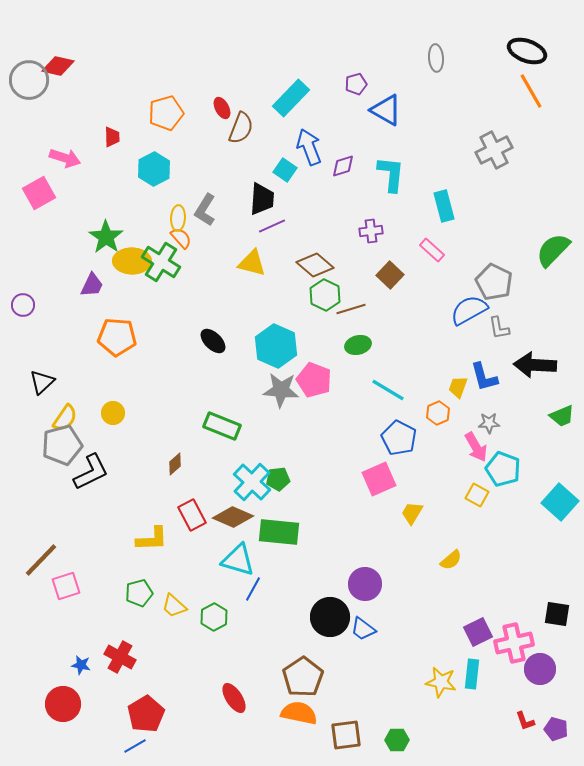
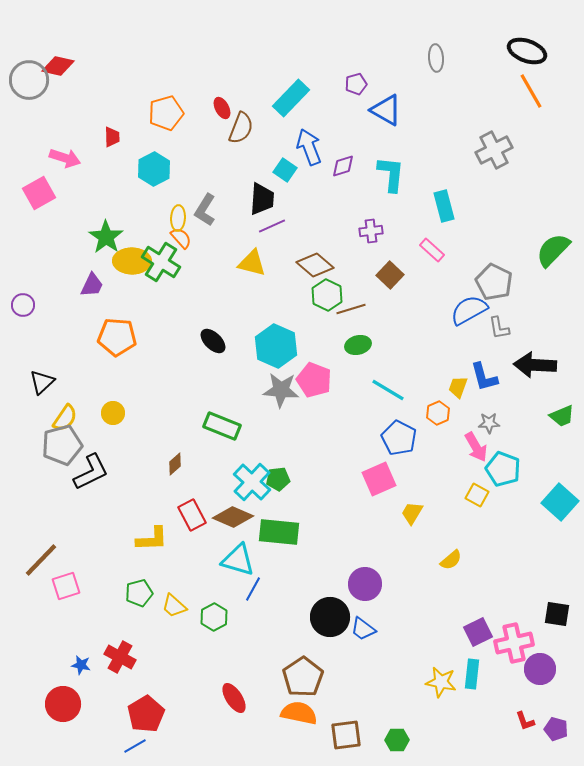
green hexagon at (325, 295): moved 2 px right
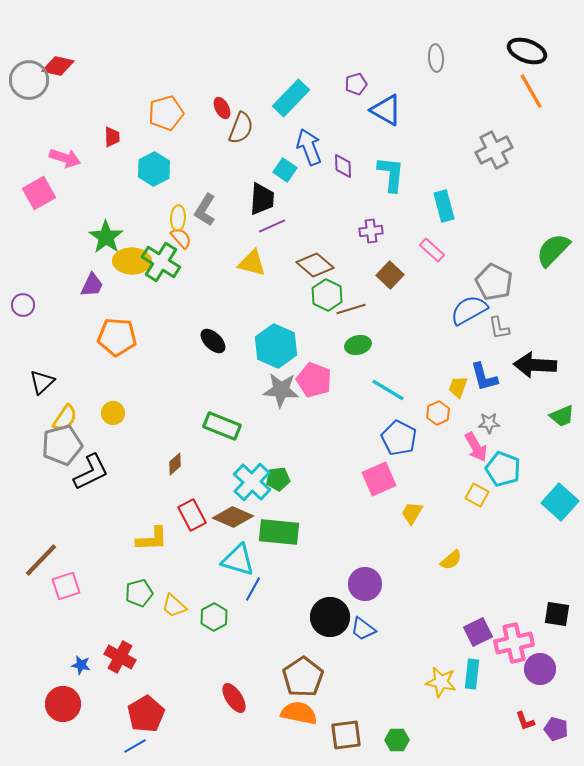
purple diamond at (343, 166): rotated 75 degrees counterclockwise
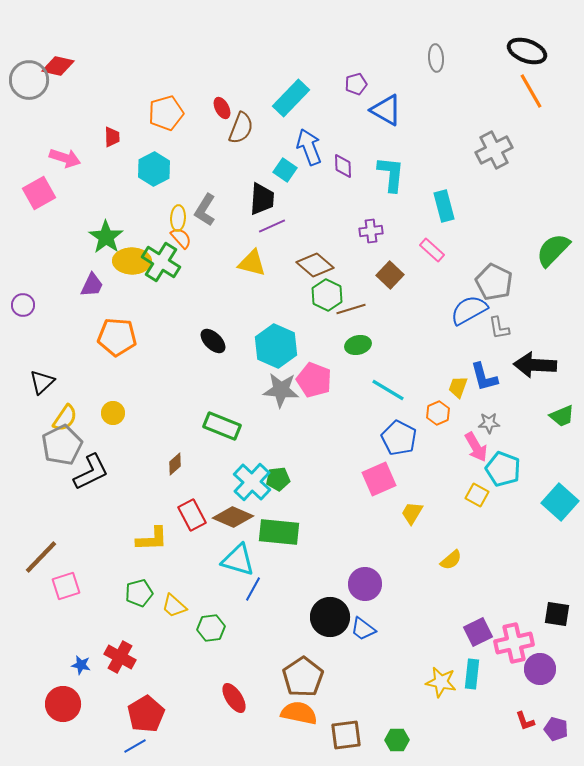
gray pentagon at (62, 445): rotated 12 degrees counterclockwise
brown line at (41, 560): moved 3 px up
green hexagon at (214, 617): moved 3 px left, 11 px down; rotated 20 degrees clockwise
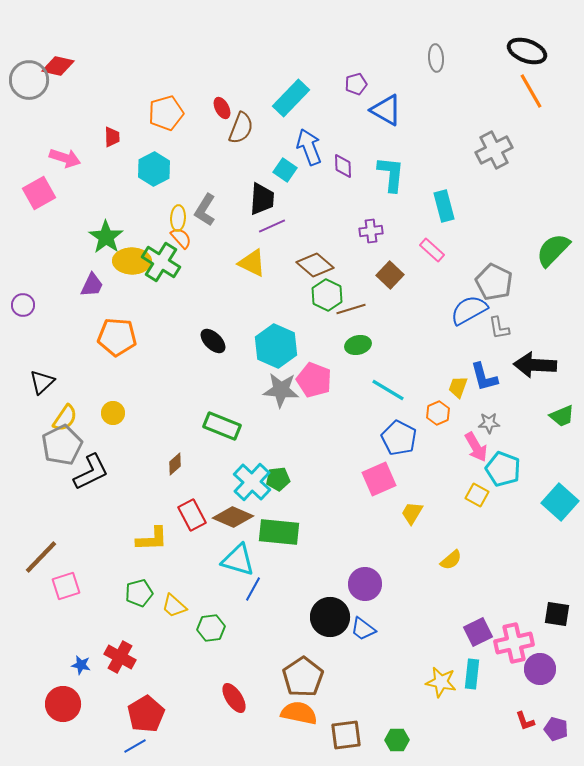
yellow triangle at (252, 263): rotated 12 degrees clockwise
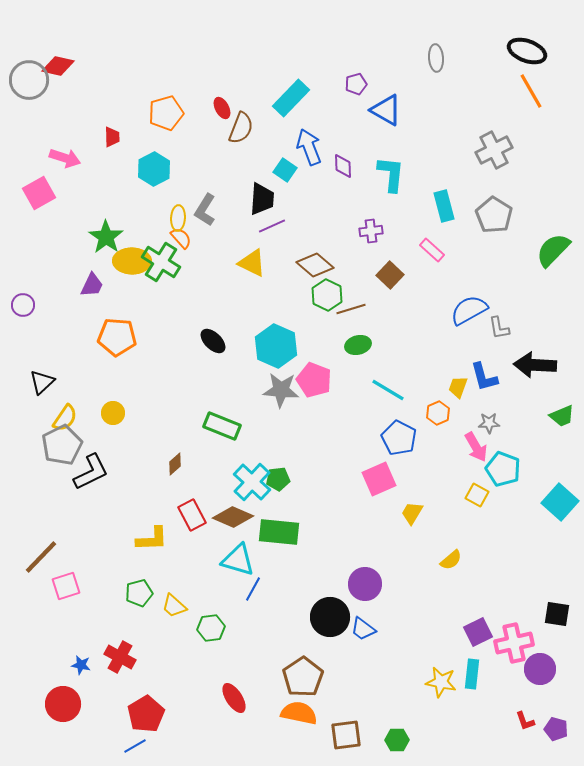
gray pentagon at (494, 282): moved 67 px up; rotated 6 degrees clockwise
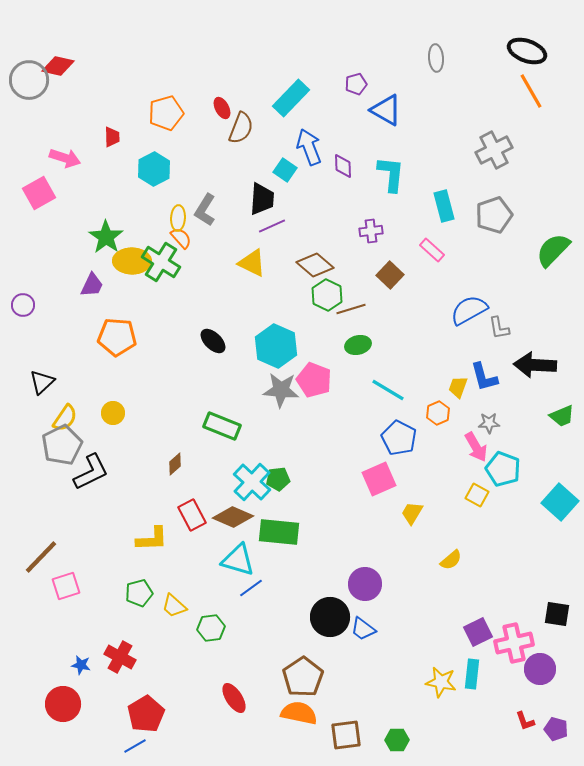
gray pentagon at (494, 215): rotated 21 degrees clockwise
blue line at (253, 589): moved 2 px left, 1 px up; rotated 25 degrees clockwise
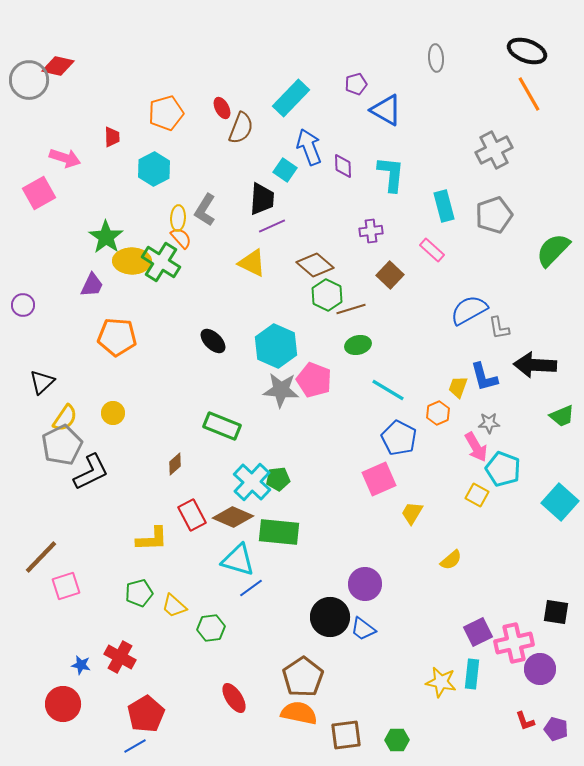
orange line at (531, 91): moved 2 px left, 3 px down
black square at (557, 614): moved 1 px left, 2 px up
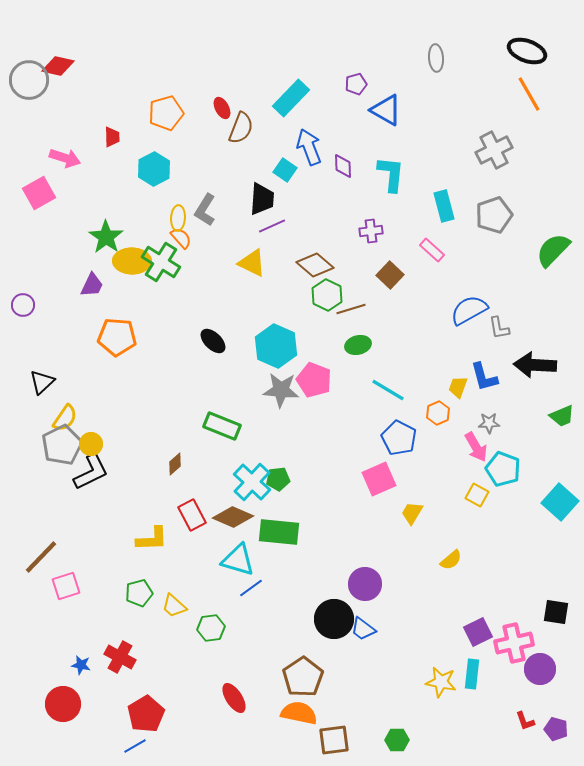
yellow circle at (113, 413): moved 22 px left, 31 px down
black circle at (330, 617): moved 4 px right, 2 px down
brown square at (346, 735): moved 12 px left, 5 px down
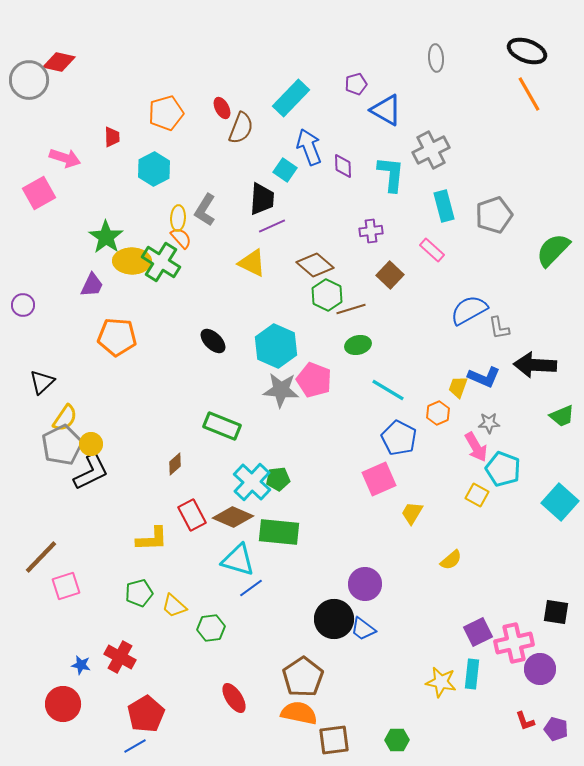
red diamond at (58, 66): moved 1 px right, 4 px up
gray cross at (494, 150): moved 63 px left
blue L-shape at (484, 377): rotated 52 degrees counterclockwise
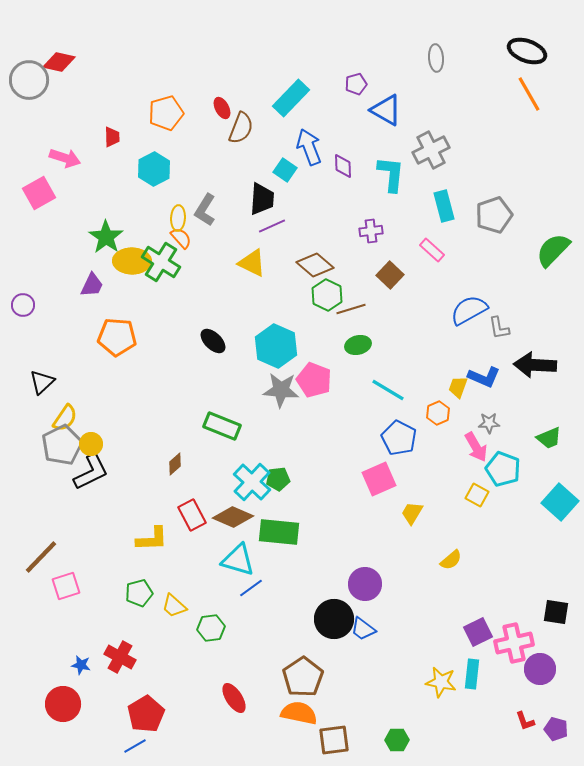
green trapezoid at (562, 416): moved 13 px left, 22 px down
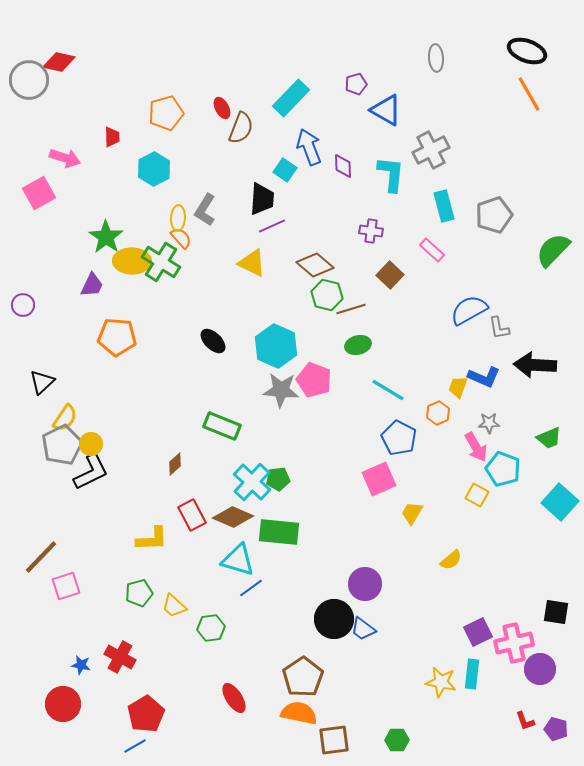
purple cross at (371, 231): rotated 15 degrees clockwise
green hexagon at (327, 295): rotated 12 degrees counterclockwise
